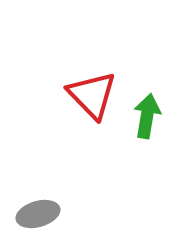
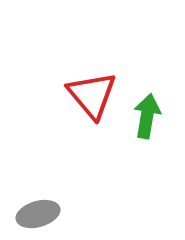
red triangle: rotated 4 degrees clockwise
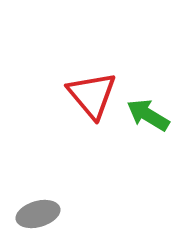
green arrow: moved 1 px right, 1 px up; rotated 69 degrees counterclockwise
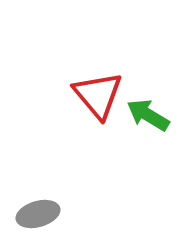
red triangle: moved 6 px right
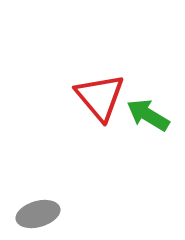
red triangle: moved 2 px right, 2 px down
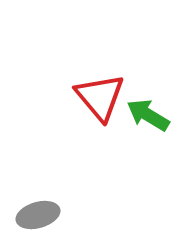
gray ellipse: moved 1 px down
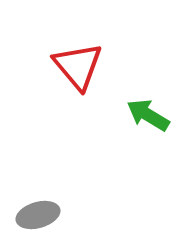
red triangle: moved 22 px left, 31 px up
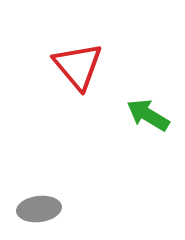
gray ellipse: moved 1 px right, 6 px up; rotated 9 degrees clockwise
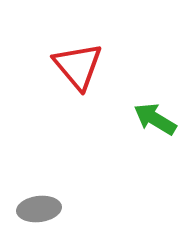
green arrow: moved 7 px right, 4 px down
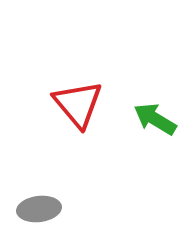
red triangle: moved 38 px down
